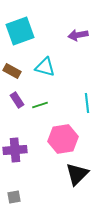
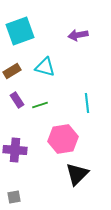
brown rectangle: rotated 60 degrees counterclockwise
purple cross: rotated 10 degrees clockwise
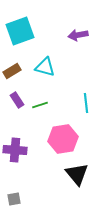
cyan line: moved 1 px left
black triangle: rotated 25 degrees counterclockwise
gray square: moved 2 px down
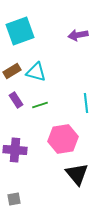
cyan triangle: moved 9 px left, 5 px down
purple rectangle: moved 1 px left
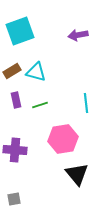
purple rectangle: rotated 21 degrees clockwise
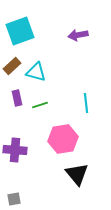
brown rectangle: moved 5 px up; rotated 12 degrees counterclockwise
purple rectangle: moved 1 px right, 2 px up
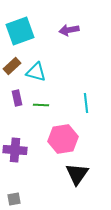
purple arrow: moved 9 px left, 5 px up
green line: moved 1 px right; rotated 21 degrees clockwise
black triangle: rotated 15 degrees clockwise
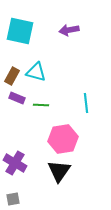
cyan square: rotated 32 degrees clockwise
brown rectangle: moved 10 px down; rotated 18 degrees counterclockwise
purple rectangle: rotated 56 degrees counterclockwise
purple cross: moved 13 px down; rotated 25 degrees clockwise
black triangle: moved 18 px left, 3 px up
gray square: moved 1 px left
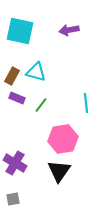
green line: rotated 56 degrees counterclockwise
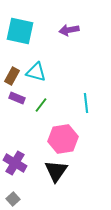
black triangle: moved 3 px left
gray square: rotated 32 degrees counterclockwise
